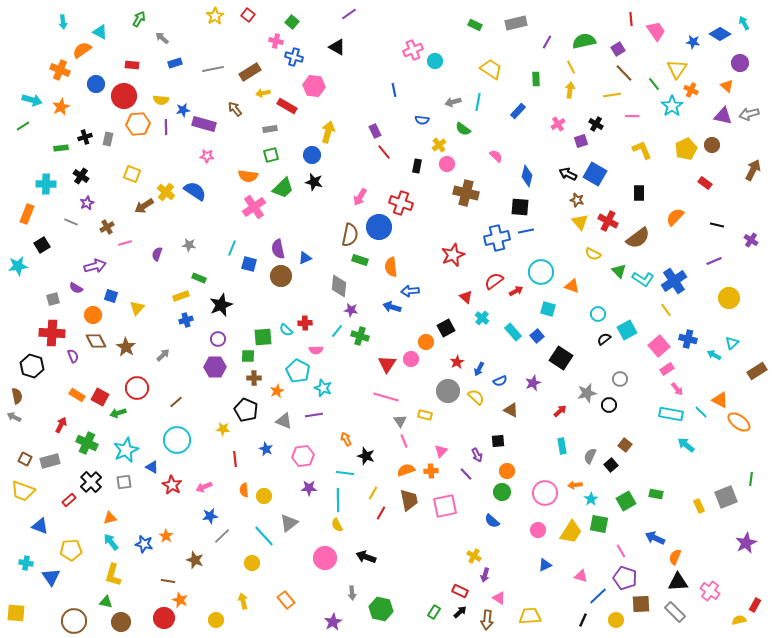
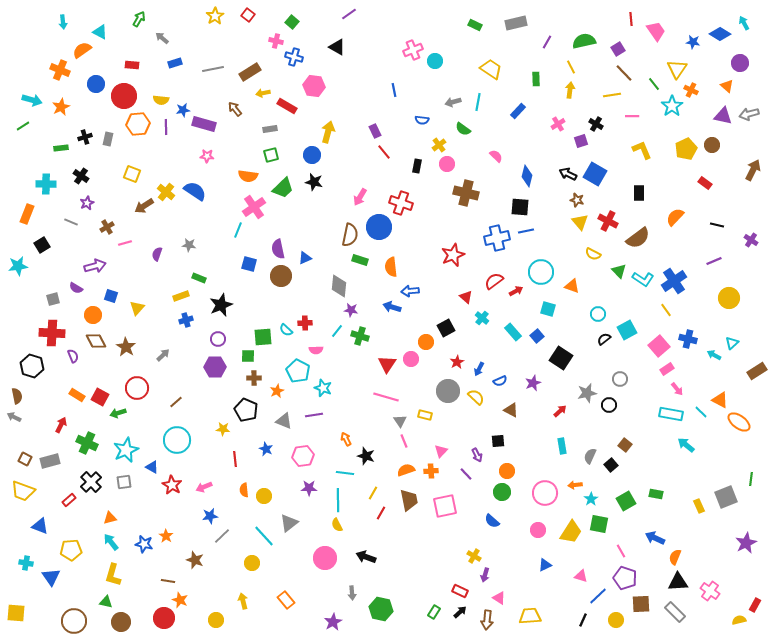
cyan line at (232, 248): moved 6 px right, 18 px up
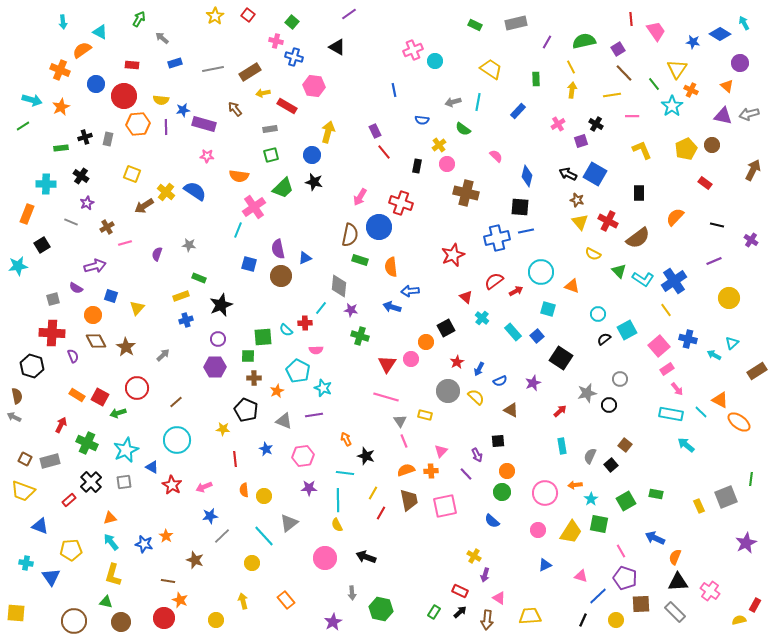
yellow arrow at (570, 90): moved 2 px right
orange semicircle at (248, 176): moved 9 px left
cyan line at (337, 331): moved 16 px left, 23 px up
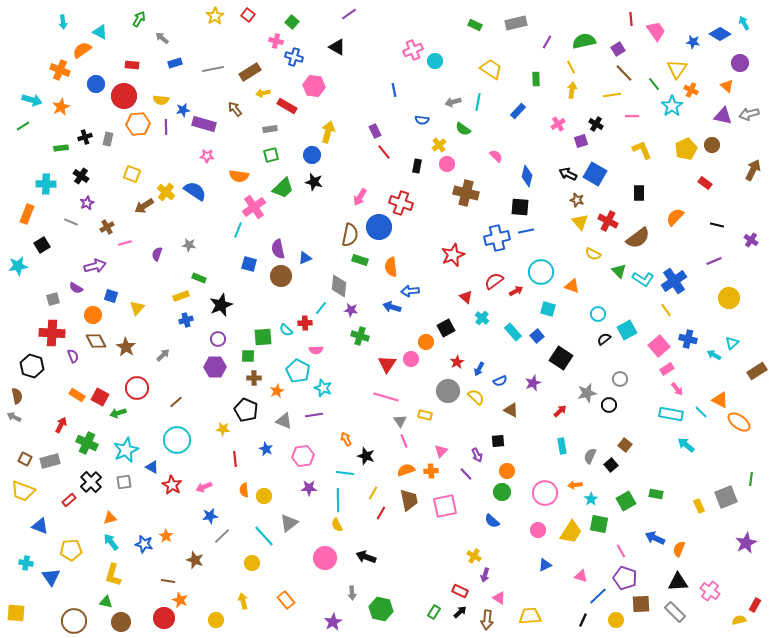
orange semicircle at (675, 557): moved 4 px right, 8 px up
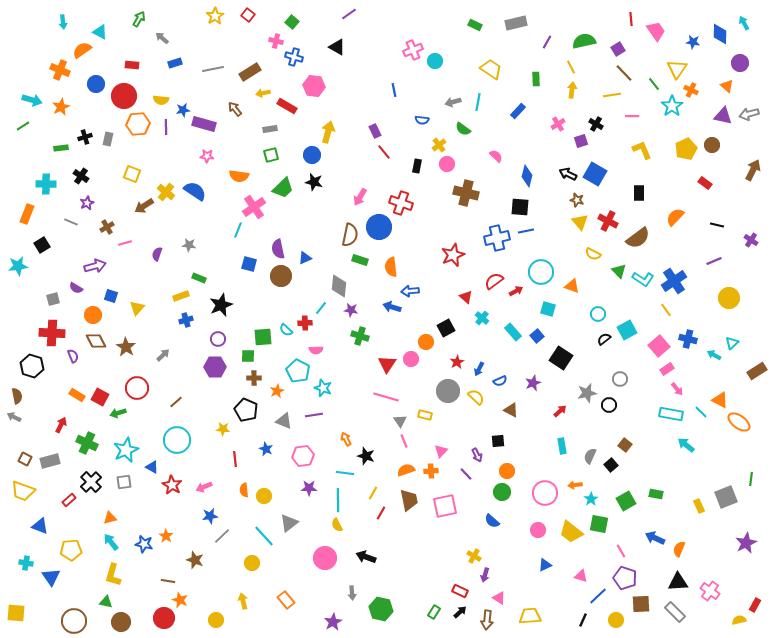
blue diamond at (720, 34): rotated 60 degrees clockwise
yellow trapezoid at (571, 532): rotated 95 degrees clockwise
